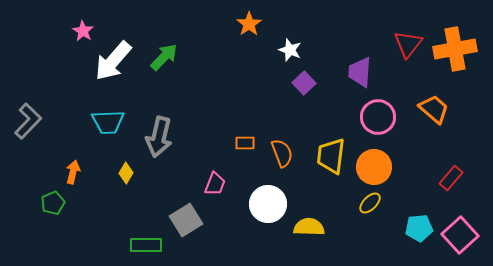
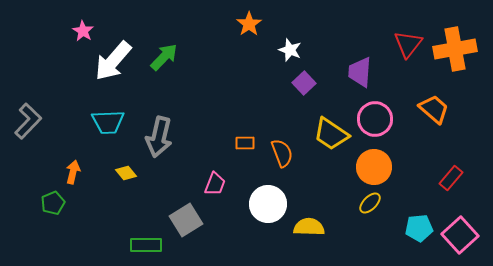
pink circle: moved 3 px left, 2 px down
yellow trapezoid: moved 22 px up; rotated 63 degrees counterclockwise
yellow diamond: rotated 70 degrees counterclockwise
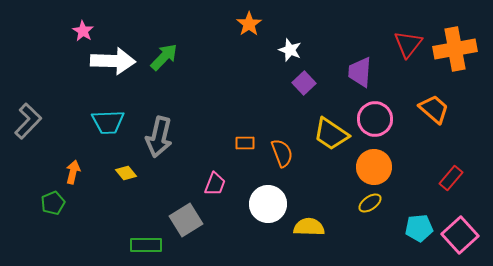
white arrow: rotated 129 degrees counterclockwise
yellow ellipse: rotated 10 degrees clockwise
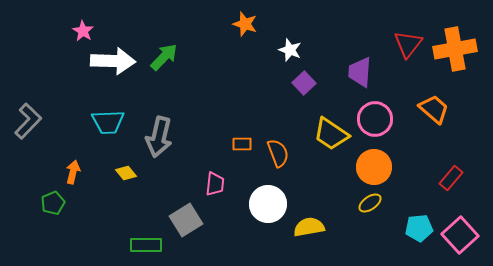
orange star: moved 4 px left; rotated 20 degrees counterclockwise
orange rectangle: moved 3 px left, 1 px down
orange semicircle: moved 4 px left
pink trapezoid: rotated 15 degrees counterclockwise
yellow semicircle: rotated 12 degrees counterclockwise
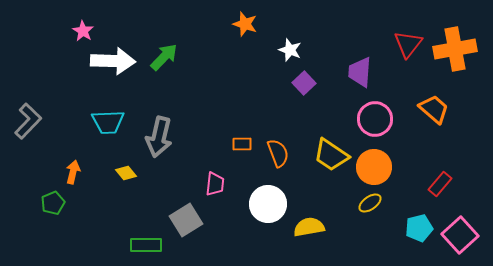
yellow trapezoid: moved 21 px down
red rectangle: moved 11 px left, 6 px down
cyan pentagon: rotated 8 degrees counterclockwise
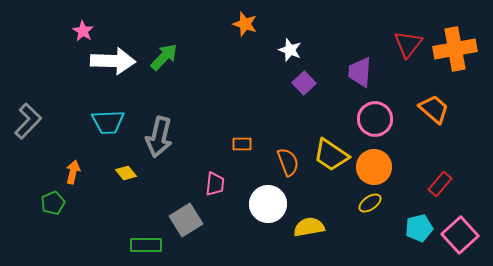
orange semicircle: moved 10 px right, 9 px down
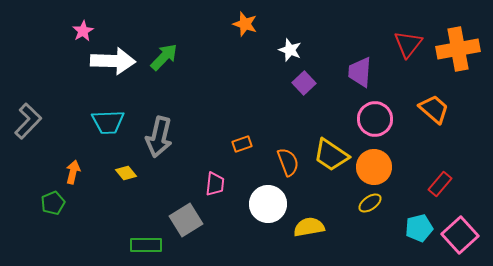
pink star: rotated 10 degrees clockwise
orange cross: moved 3 px right
orange rectangle: rotated 18 degrees counterclockwise
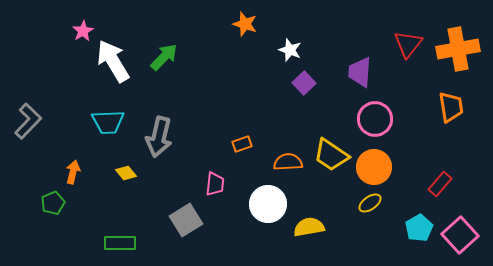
white arrow: rotated 123 degrees counterclockwise
orange trapezoid: moved 17 px right, 2 px up; rotated 40 degrees clockwise
orange semicircle: rotated 72 degrees counterclockwise
cyan pentagon: rotated 16 degrees counterclockwise
green rectangle: moved 26 px left, 2 px up
